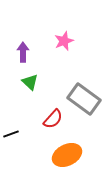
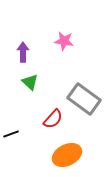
pink star: rotated 30 degrees clockwise
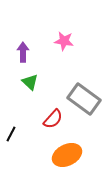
black line: rotated 42 degrees counterclockwise
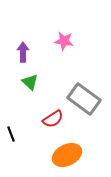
red semicircle: rotated 15 degrees clockwise
black line: rotated 49 degrees counterclockwise
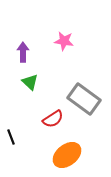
black line: moved 3 px down
orange ellipse: rotated 12 degrees counterclockwise
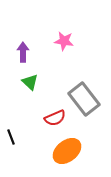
gray rectangle: rotated 16 degrees clockwise
red semicircle: moved 2 px right, 1 px up; rotated 10 degrees clockwise
orange ellipse: moved 4 px up
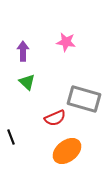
pink star: moved 2 px right, 1 px down
purple arrow: moved 1 px up
green triangle: moved 3 px left
gray rectangle: rotated 36 degrees counterclockwise
